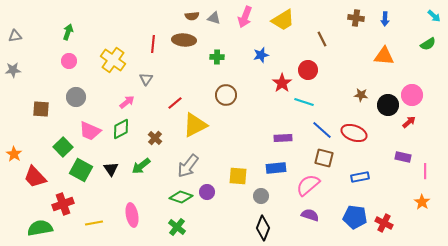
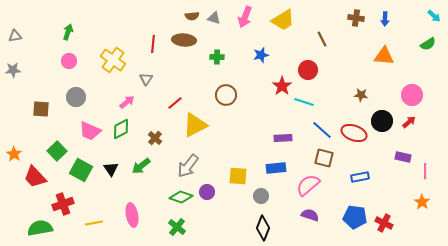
red star at (282, 83): moved 3 px down
black circle at (388, 105): moved 6 px left, 16 px down
green square at (63, 147): moved 6 px left, 4 px down
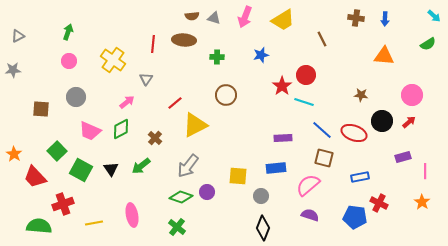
gray triangle at (15, 36): moved 3 px right; rotated 16 degrees counterclockwise
red circle at (308, 70): moved 2 px left, 5 px down
purple rectangle at (403, 157): rotated 28 degrees counterclockwise
red cross at (384, 223): moved 5 px left, 20 px up
green semicircle at (40, 228): moved 1 px left, 2 px up; rotated 15 degrees clockwise
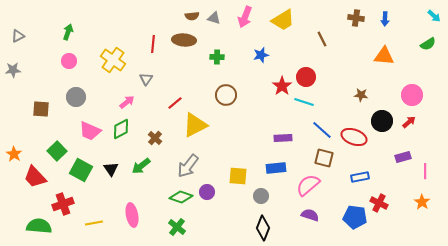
red circle at (306, 75): moved 2 px down
red ellipse at (354, 133): moved 4 px down
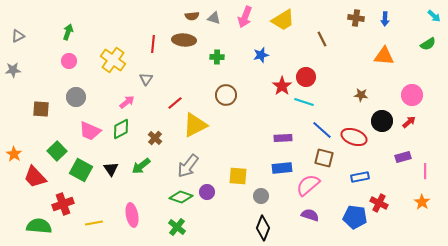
blue rectangle at (276, 168): moved 6 px right
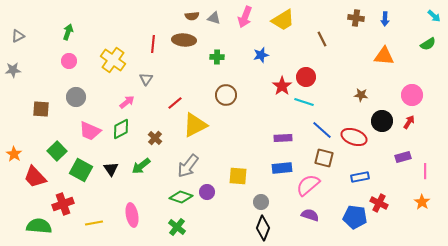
red arrow at (409, 122): rotated 16 degrees counterclockwise
gray circle at (261, 196): moved 6 px down
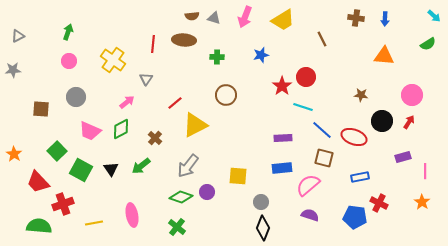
cyan line at (304, 102): moved 1 px left, 5 px down
red trapezoid at (35, 177): moved 3 px right, 5 px down
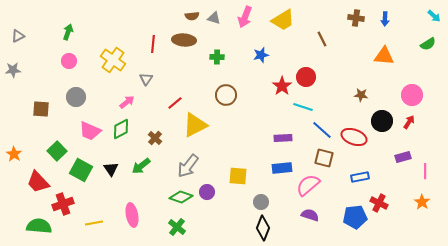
blue pentagon at (355, 217): rotated 15 degrees counterclockwise
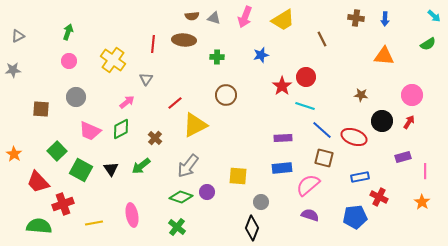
cyan line at (303, 107): moved 2 px right, 1 px up
red cross at (379, 203): moved 6 px up
black diamond at (263, 228): moved 11 px left
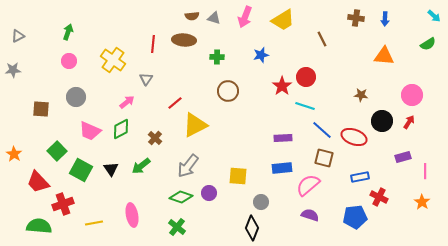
brown circle at (226, 95): moved 2 px right, 4 px up
purple circle at (207, 192): moved 2 px right, 1 px down
